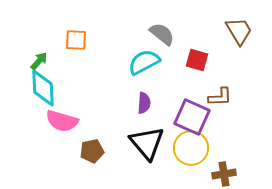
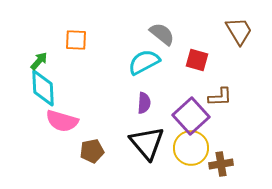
purple square: moved 1 px left, 1 px up; rotated 24 degrees clockwise
brown cross: moved 3 px left, 10 px up
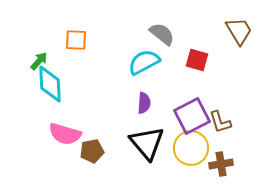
cyan diamond: moved 7 px right, 4 px up
brown L-shape: moved 25 px down; rotated 75 degrees clockwise
purple square: moved 1 px right; rotated 15 degrees clockwise
pink semicircle: moved 3 px right, 13 px down
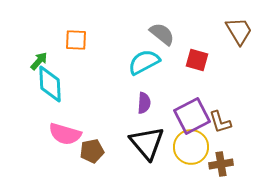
yellow circle: moved 1 px up
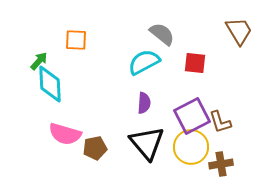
red square: moved 2 px left, 3 px down; rotated 10 degrees counterclockwise
brown pentagon: moved 3 px right, 3 px up
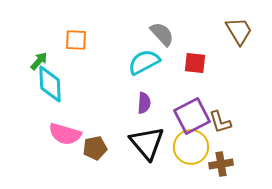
gray semicircle: rotated 8 degrees clockwise
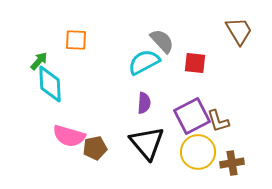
gray semicircle: moved 7 px down
brown L-shape: moved 2 px left, 1 px up
pink semicircle: moved 4 px right, 2 px down
yellow circle: moved 7 px right, 5 px down
brown cross: moved 11 px right, 1 px up
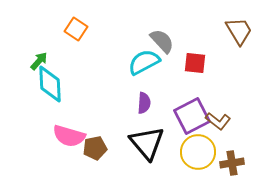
orange square: moved 11 px up; rotated 30 degrees clockwise
brown L-shape: rotated 35 degrees counterclockwise
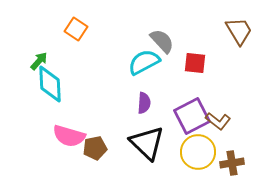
black triangle: rotated 6 degrees counterclockwise
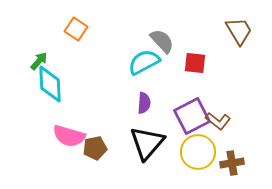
black triangle: rotated 27 degrees clockwise
